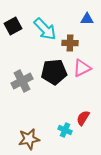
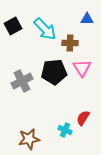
pink triangle: rotated 36 degrees counterclockwise
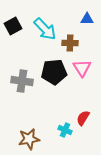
gray cross: rotated 35 degrees clockwise
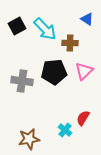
blue triangle: rotated 32 degrees clockwise
black square: moved 4 px right
pink triangle: moved 2 px right, 3 px down; rotated 18 degrees clockwise
cyan cross: rotated 16 degrees clockwise
